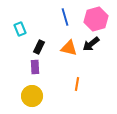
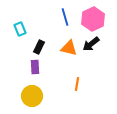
pink hexagon: moved 3 px left; rotated 10 degrees counterclockwise
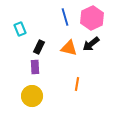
pink hexagon: moved 1 px left, 1 px up
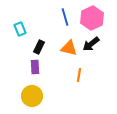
orange line: moved 2 px right, 9 px up
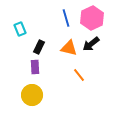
blue line: moved 1 px right, 1 px down
orange line: rotated 48 degrees counterclockwise
yellow circle: moved 1 px up
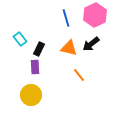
pink hexagon: moved 3 px right, 3 px up
cyan rectangle: moved 10 px down; rotated 16 degrees counterclockwise
black rectangle: moved 2 px down
yellow circle: moved 1 px left
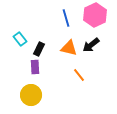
black arrow: moved 1 px down
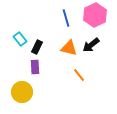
black rectangle: moved 2 px left, 2 px up
yellow circle: moved 9 px left, 3 px up
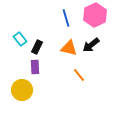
yellow circle: moved 2 px up
